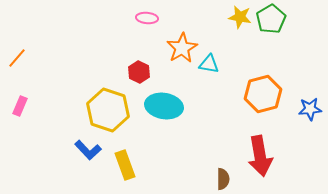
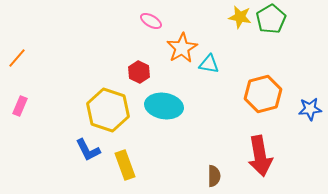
pink ellipse: moved 4 px right, 3 px down; rotated 25 degrees clockwise
blue L-shape: rotated 16 degrees clockwise
brown semicircle: moved 9 px left, 3 px up
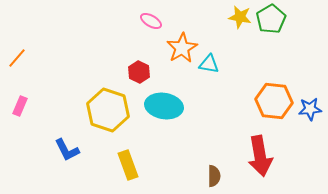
orange hexagon: moved 11 px right, 7 px down; rotated 21 degrees clockwise
blue L-shape: moved 21 px left
yellow rectangle: moved 3 px right
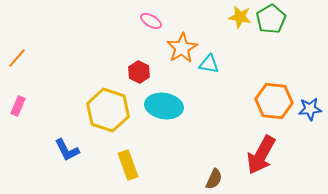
pink rectangle: moved 2 px left
red arrow: moved 1 px right, 1 px up; rotated 39 degrees clockwise
brown semicircle: moved 3 px down; rotated 25 degrees clockwise
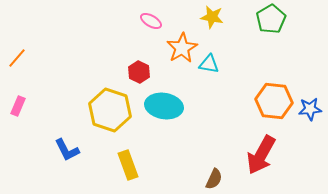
yellow star: moved 28 px left
yellow hexagon: moved 2 px right
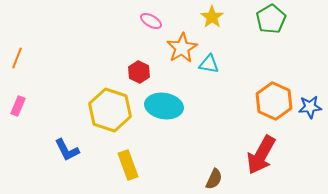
yellow star: rotated 25 degrees clockwise
orange line: rotated 20 degrees counterclockwise
orange hexagon: rotated 18 degrees clockwise
blue star: moved 2 px up
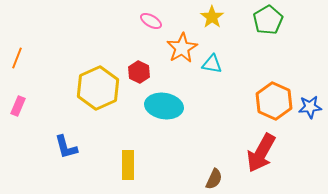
green pentagon: moved 3 px left, 1 px down
cyan triangle: moved 3 px right
yellow hexagon: moved 12 px left, 22 px up; rotated 18 degrees clockwise
blue L-shape: moved 1 px left, 3 px up; rotated 12 degrees clockwise
red arrow: moved 2 px up
yellow rectangle: rotated 20 degrees clockwise
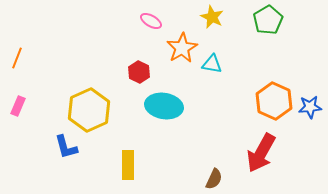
yellow star: rotated 10 degrees counterclockwise
yellow hexagon: moved 9 px left, 22 px down
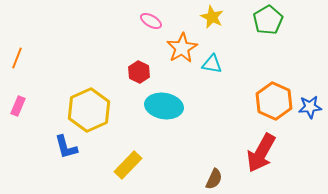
yellow rectangle: rotated 44 degrees clockwise
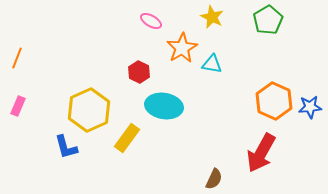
yellow rectangle: moved 1 px left, 27 px up; rotated 8 degrees counterclockwise
